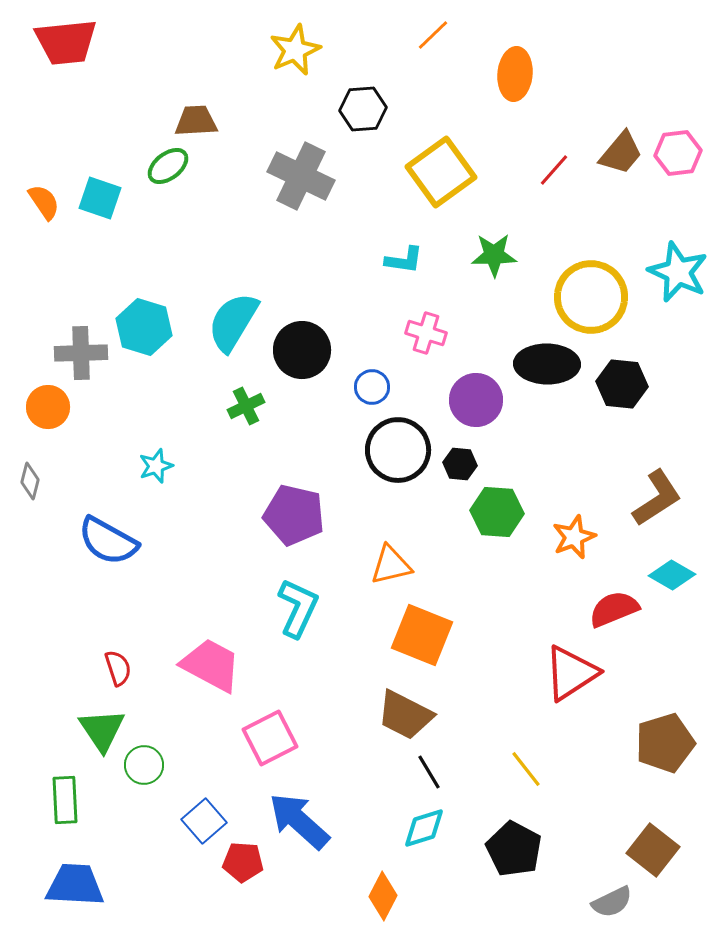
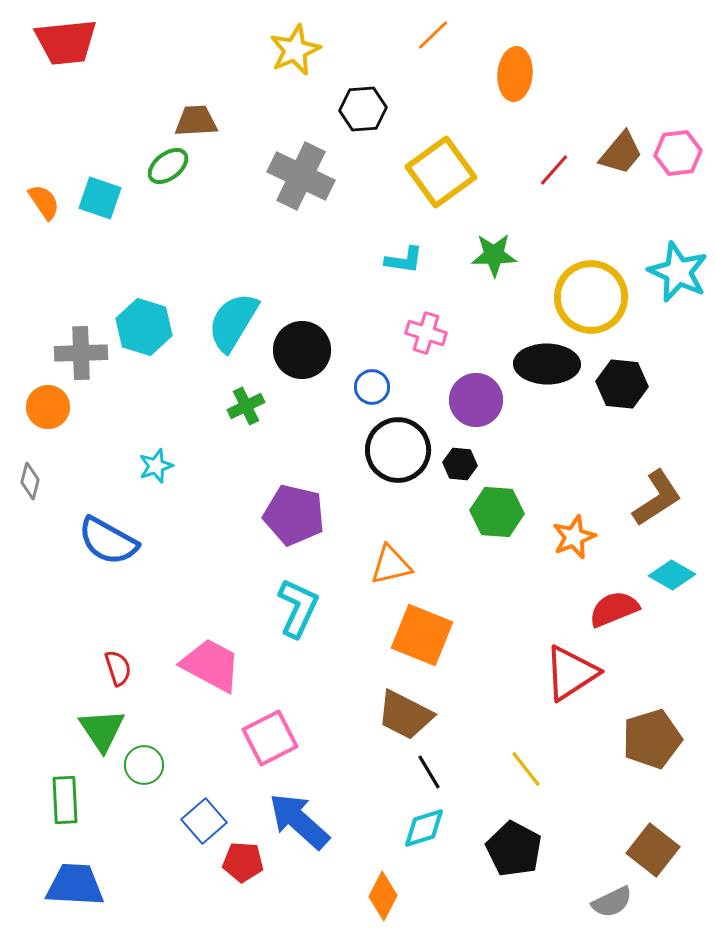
brown pentagon at (665, 743): moved 13 px left, 4 px up
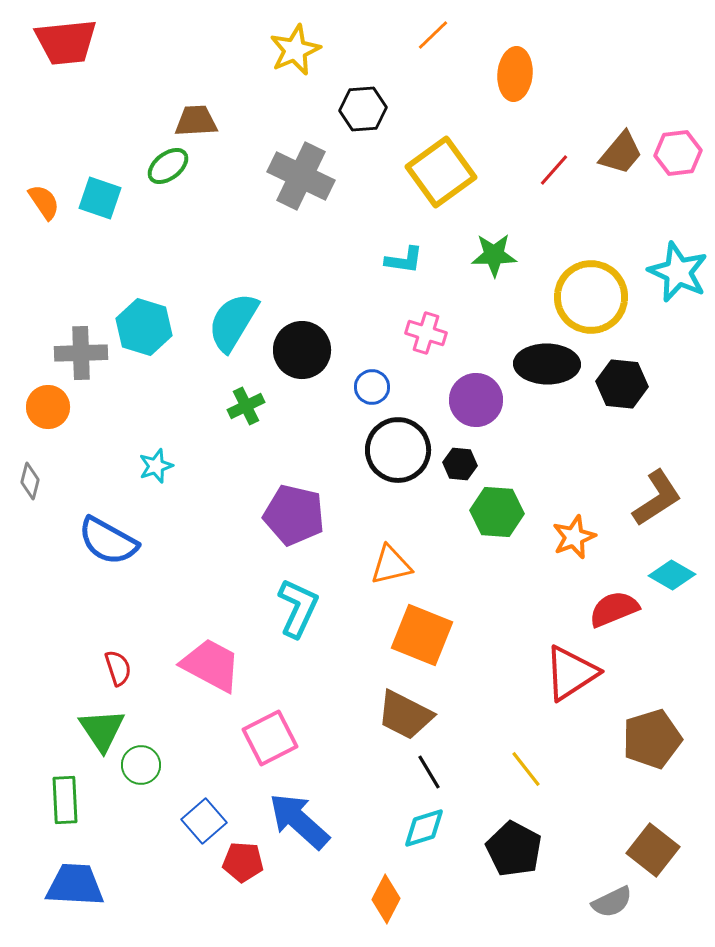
green circle at (144, 765): moved 3 px left
orange diamond at (383, 896): moved 3 px right, 3 px down
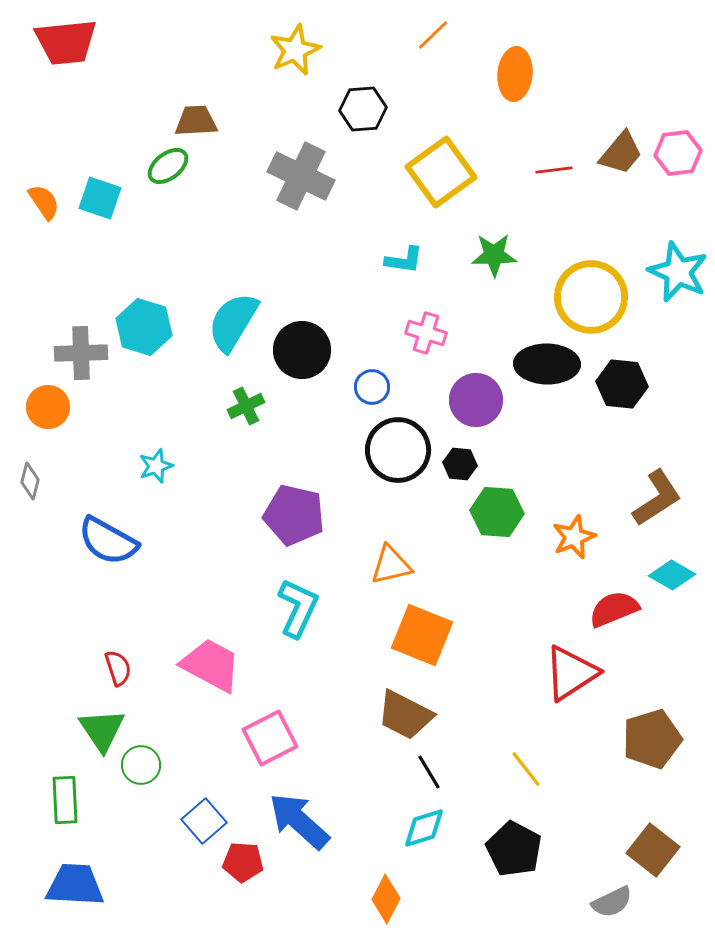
red line at (554, 170): rotated 42 degrees clockwise
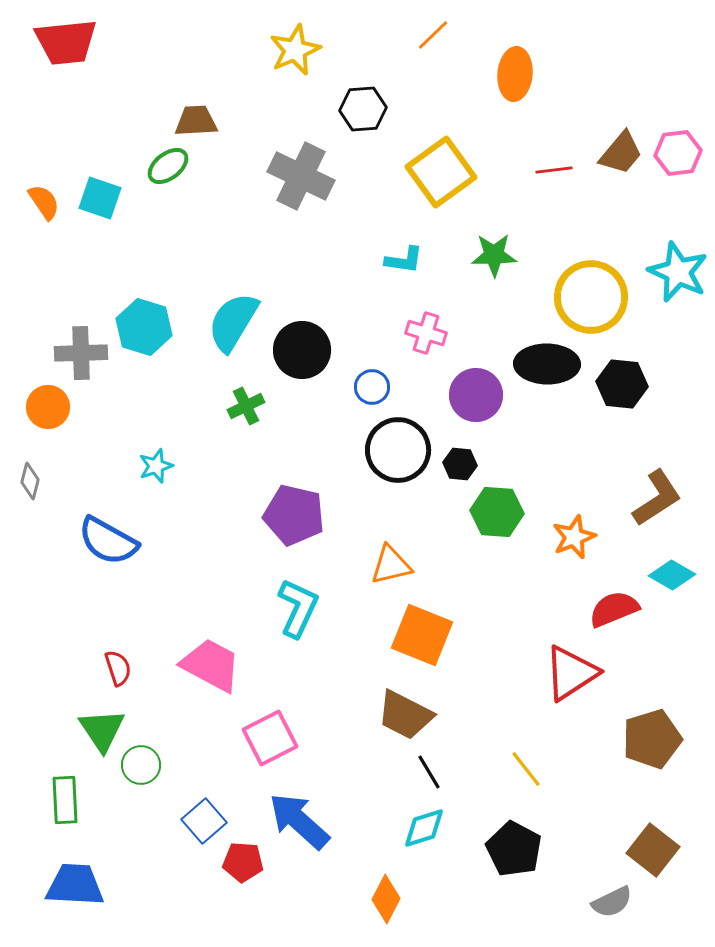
purple circle at (476, 400): moved 5 px up
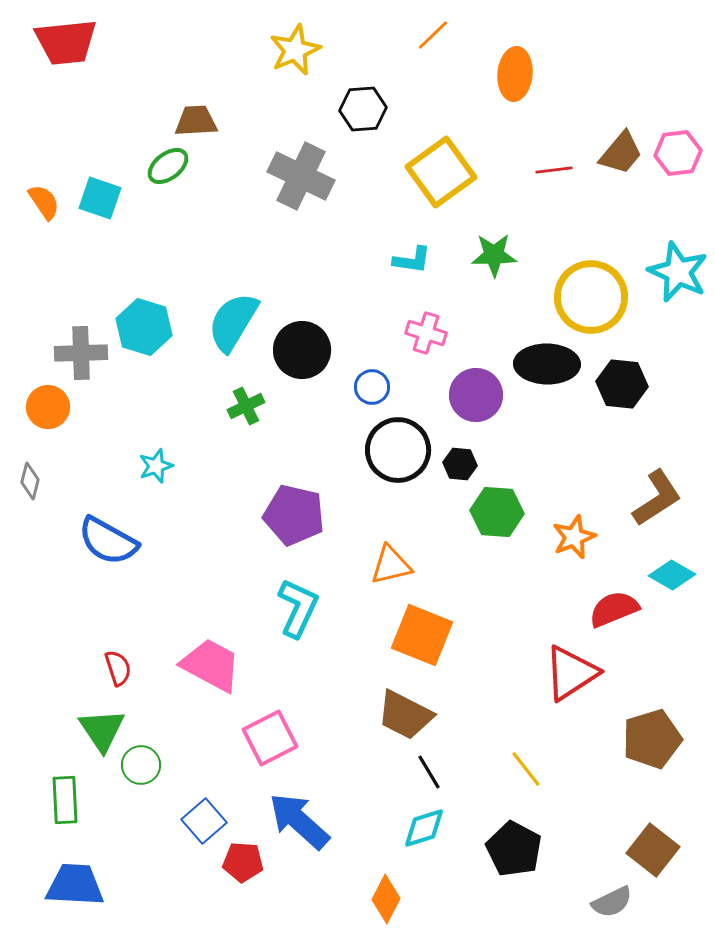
cyan L-shape at (404, 260): moved 8 px right
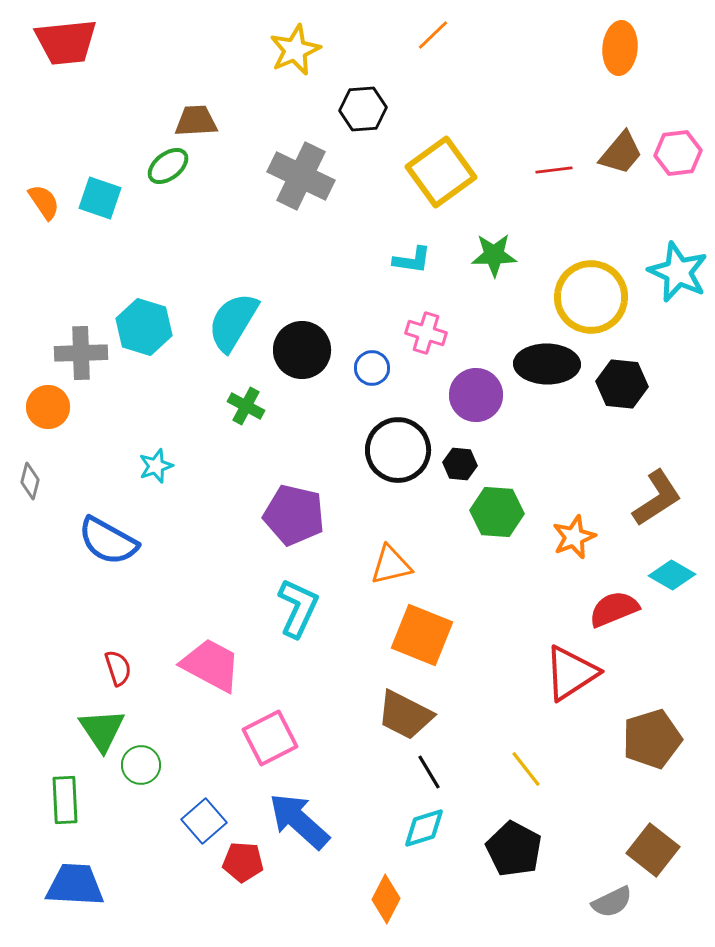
orange ellipse at (515, 74): moved 105 px right, 26 px up
blue circle at (372, 387): moved 19 px up
green cross at (246, 406): rotated 36 degrees counterclockwise
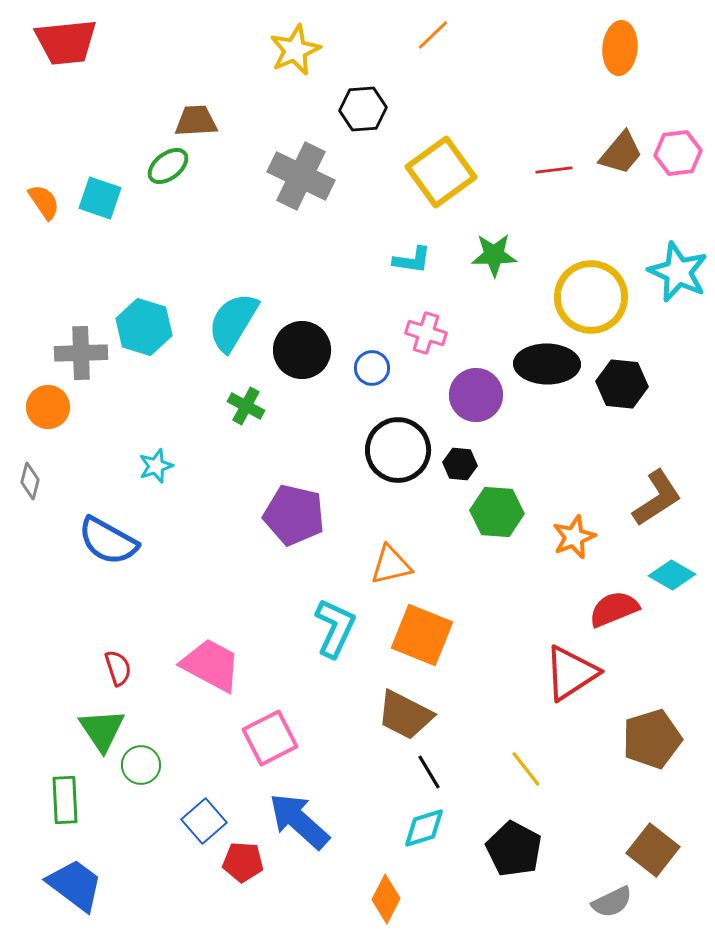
cyan L-shape at (298, 608): moved 37 px right, 20 px down
blue trapezoid at (75, 885): rotated 34 degrees clockwise
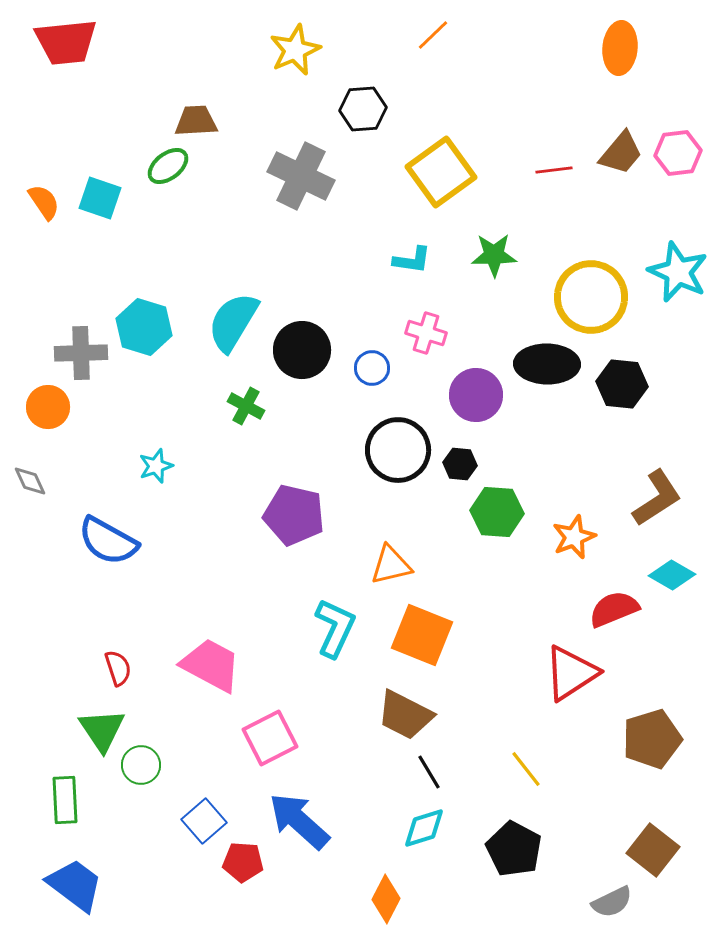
gray diamond at (30, 481): rotated 39 degrees counterclockwise
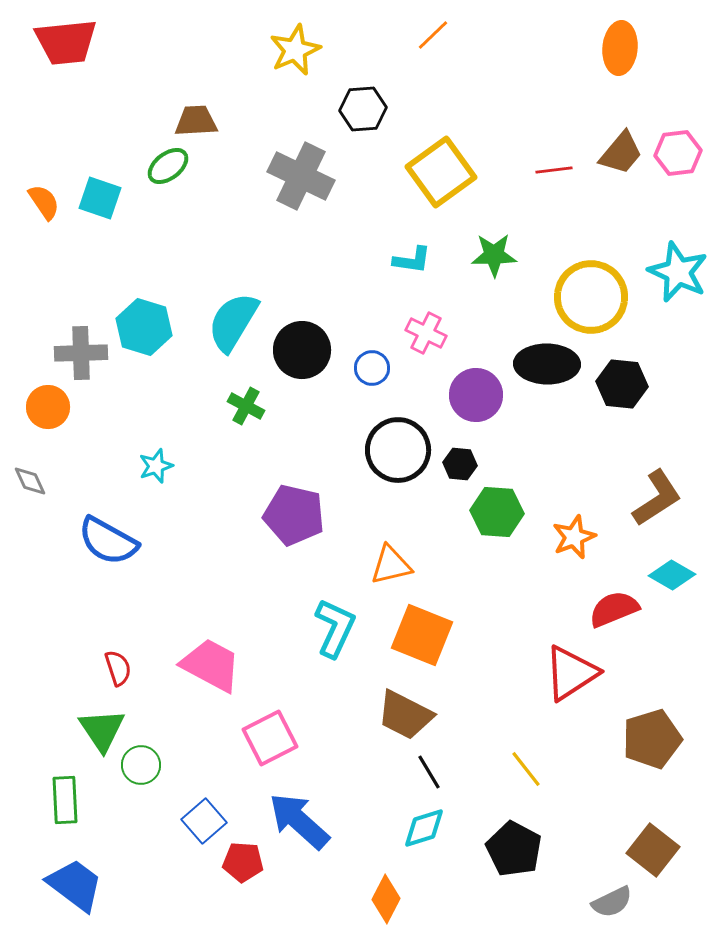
pink cross at (426, 333): rotated 9 degrees clockwise
